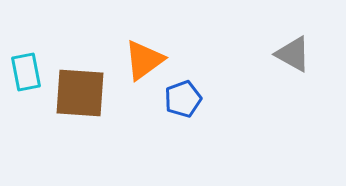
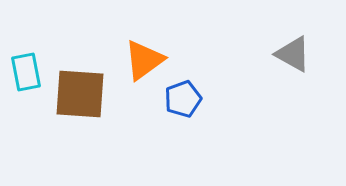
brown square: moved 1 px down
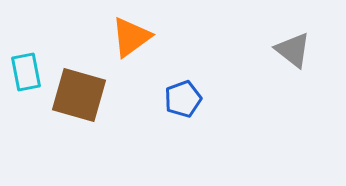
gray triangle: moved 4 px up; rotated 9 degrees clockwise
orange triangle: moved 13 px left, 23 px up
brown square: moved 1 px left, 1 px down; rotated 12 degrees clockwise
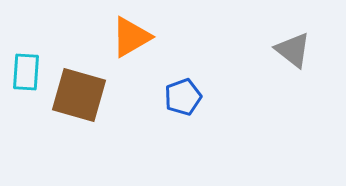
orange triangle: rotated 6 degrees clockwise
cyan rectangle: rotated 15 degrees clockwise
blue pentagon: moved 2 px up
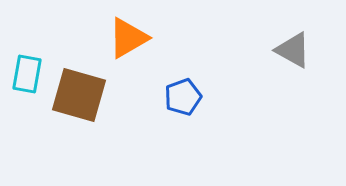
orange triangle: moved 3 px left, 1 px down
gray triangle: rotated 9 degrees counterclockwise
cyan rectangle: moved 1 px right, 2 px down; rotated 6 degrees clockwise
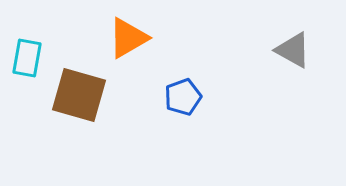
cyan rectangle: moved 16 px up
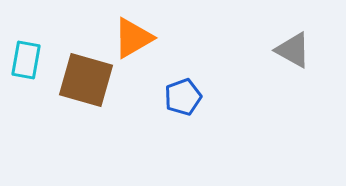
orange triangle: moved 5 px right
cyan rectangle: moved 1 px left, 2 px down
brown square: moved 7 px right, 15 px up
